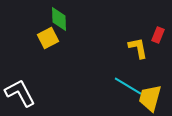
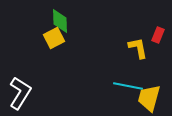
green diamond: moved 1 px right, 2 px down
yellow square: moved 6 px right
cyan line: rotated 20 degrees counterclockwise
white L-shape: rotated 60 degrees clockwise
yellow trapezoid: moved 1 px left
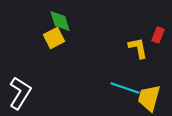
green diamond: rotated 15 degrees counterclockwise
cyan line: moved 3 px left, 2 px down; rotated 8 degrees clockwise
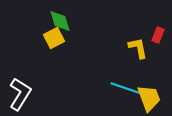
white L-shape: moved 1 px down
yellow trapezoid: rotated 144 degrees clockwise
